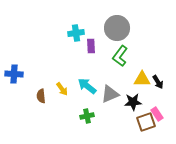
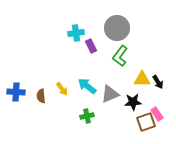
purple rectangle: rotated 24 degrees counterclockwise
blue cross: moved 2 px right, 18 px down
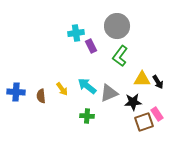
gray circle: moved 2 px up
gray triangle: moved 1 px left, 1 px up
green cross: rotated 16 degrees clockwise
brown square: moved 2 px left
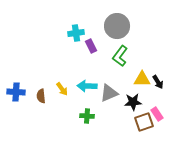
cyan arrow: rotated 36 degrees counterclockwise
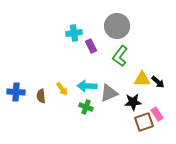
cyan cross: moved 2 px left
black arrow: rotated 16 degrees counterclockwise
green cross: moved 1 px left, 9 px up; rotated 16 degrees clockwise
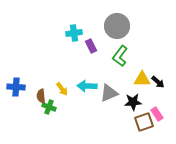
blue cross: moved 5 px up
green cross: moved 37 px left
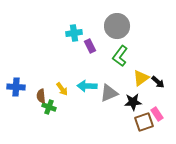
purple rectangle: moved 1 px left
yellow triangle: moved 1 px left, 1 px up; rotated 36 degrees counterclockwise
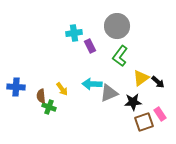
cyan arrow: moved 5 px right, 2 px up
pink rectangle: moved 3 px right
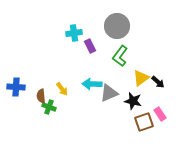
black star: moved 1 px up; rotated 18 degrees clockwise
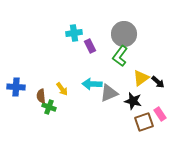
gray circle: moved 7 px right, 8 px down
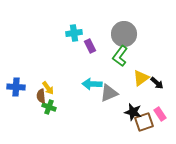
black arrow: moved 1 px left, 1 px down
yellow arrow: moved 14 px left, 1 px up
black star: moved 11 px down
